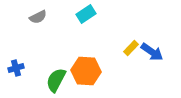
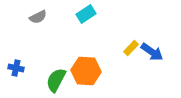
blue cross: rotated 28 degrees clockwise
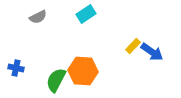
yellow rectangle: moved 2 px right, 2 px up
orange hexagon: moved 3 px left
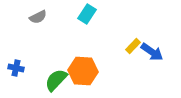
cyan rectangle: moved 1 px right; rotated 24 degrees counterclockwise
green semicircle: rotated 15 degrees clockwise
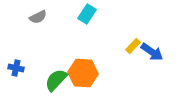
orange hexagon: moved 2 px down
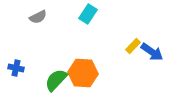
cyan rectangle: moved 1 px right
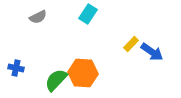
yellow rectangle: moved 2 px left, 2 px up
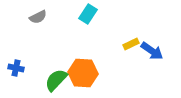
yellow rectangle: rotated 21 degrees clockwise
blue arrow: moved 1 px up
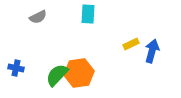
cyan rectangle: rotated 30 degrees counterclockwise
blue arrow: rotated 110 degrees counterclockwise
orange hexagon: moved 4 px left; rotated 12 degrees counterclockwise
green semicircle: moved 1 px right, 5 px up
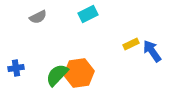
cyan rectangle: rotated 60 degrees clockwise
blue arrow: rotated 50 degrees counterclockwise
blue cross: rotated 21 degrees counterclockwise
